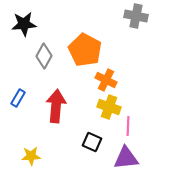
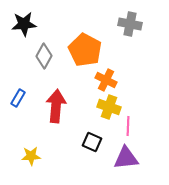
gray cross: moved 6 px left, 8 px down
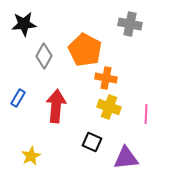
orange cross: moved 2 px up; rotated 15 degrees counterclockwise
pink line: moved 18 px right, 12 px up
yellow star: rotated 24 degrees counterclockwise
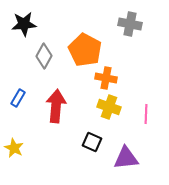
yellow star: moved 17 px left, 8 px up; rotated 18 degrees counterclockwise
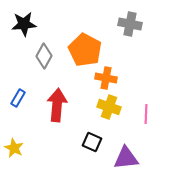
red arrow: moved 1 px right, 1 px up
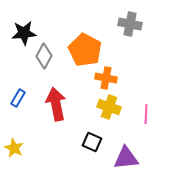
black star: moved 9 px down
red arrow: moved 1 px left, 1 px up; rotated 16 degrees counterclockwise
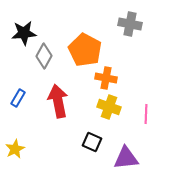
red arrow: moved 2 px right, 3 px up
yellow star: moved 1 px right, 1 px down; rotated 18 degrees clockwise
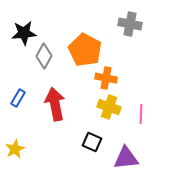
red arrow: moved 3 px left, 3 px down
pink line: moved 5 px left
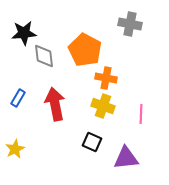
gray diamond: rotated 35 degrees counterclockwise
yellow cross: moved 6 px left, 1 px up
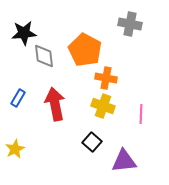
black square: rotated 18 degrees clockwise
purple triangle: moved 2 px left, 3 px down
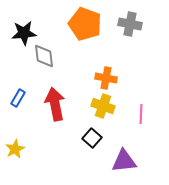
orange pentagon: moved 26 px up; rotated 8 degrees counterclockwise
black square: moved 4 px up
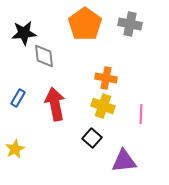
orange pentagon: rotated 16 degrees clockwise
